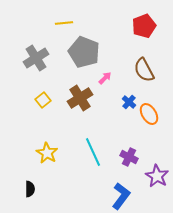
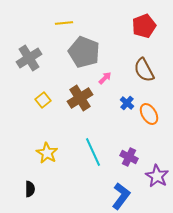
gray cross: moved 7 px left
blue cross: moved 2 px left, 1 px down
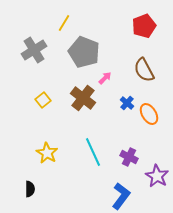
yellow line: rotated 54 degrees counterclockwise
gray cross: moved 5 px right, 8 px up
brown cross: moved 3 px right; rotated 20 degrees counterclockwise
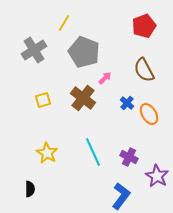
yellow square: rotated 21 degrees clockwise
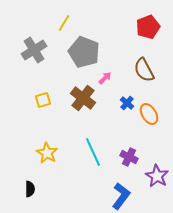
red pentagon: moved 4 px right, 1 px down
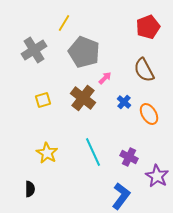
blue cross: moved 3 px left, 1 px up
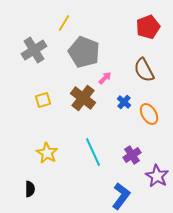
purple cross: moved 3 px right, 2 px up; rotated 30 degrees clockwise
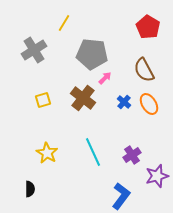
red pentagon: rotated 20 degrees counterclockwise
gray pentagon: moved 8 px right, 2 px down; rotated 16 degrees counterclockwise
orange ellipse: moved 10 px up
purple star: rotated 25 degrees clockwise
